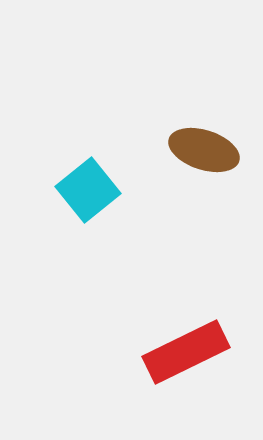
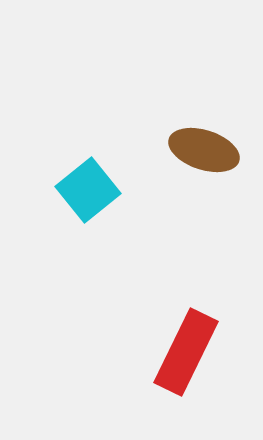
red rectangle: rotated 38 degrees counterclockwise
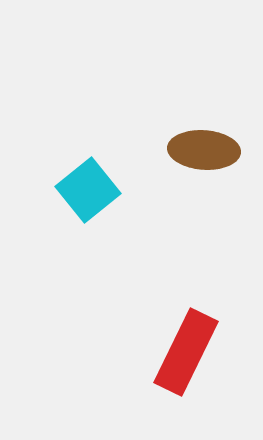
brown ellipse: rotated 14 degrees counterclockwise
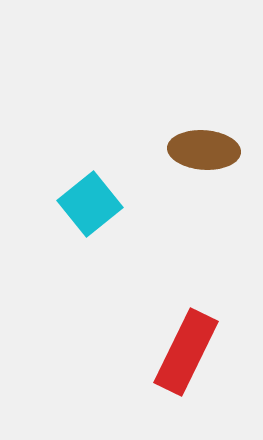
cyan square: moved 2 px right, 14 px down
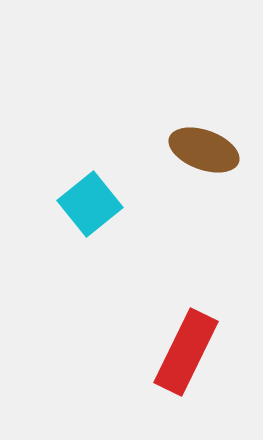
brown ellipse: rotated 16 degrees clockwise
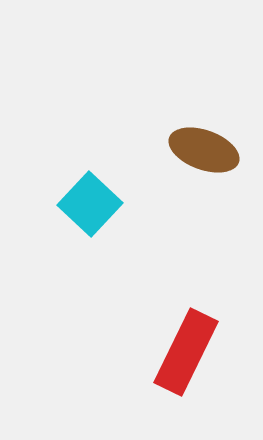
cyan square: rotated 8 degrees counterclockwise
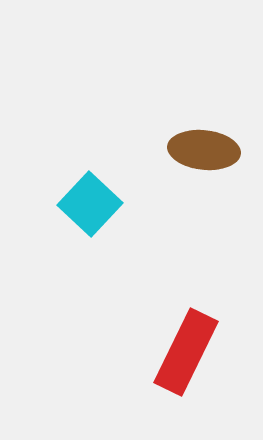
brown ellipse: rotated 14 degrees counterclockwise
